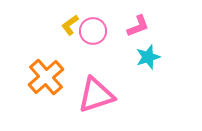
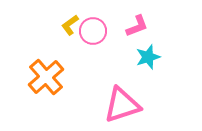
pink L-shape: moved 1 px left
pink triangle: moved 26 px right, 10 px down
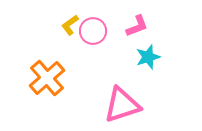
orange cross: moved 1 px right, 1 px down
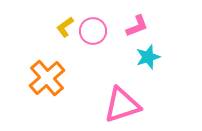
yellow L-shape: moved 5 px left, 2 px down
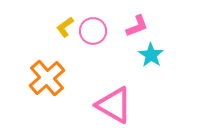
cyan star: moved 3 px right, 2 px up; rotated 20 degrees counterclockwise
pink triangle: moved 8 px left; rotated 48 degrees clockwise
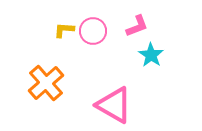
yellow L-shape: moved 1 px left, 3 px down; rotated 40 degrees clockwise
orange cross: moved 1 px left, 5 px down
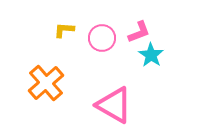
pink L-shape: moved 2 px right, 6 px down
pink circle: moved 9 px right, 7 px down
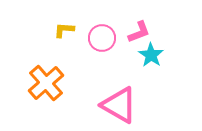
pink triangle: moved 5 px right
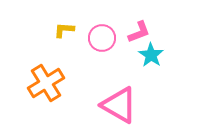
orange cross: rotated 9 degrees clockwise
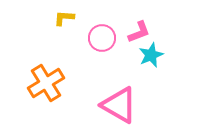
yellow L-shape: moved 12 px up
cyan star: rotated 15 degrees clockwise
